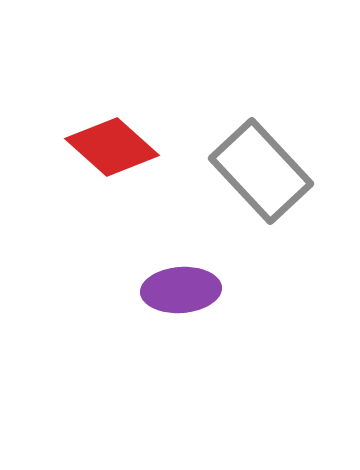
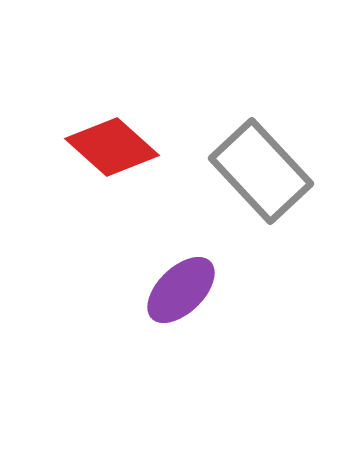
purple ellipse: rotated 40 degrees counterclockwise
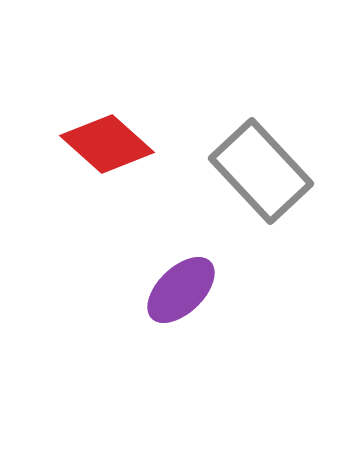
red diamond: moved 5 px left, 3 px up
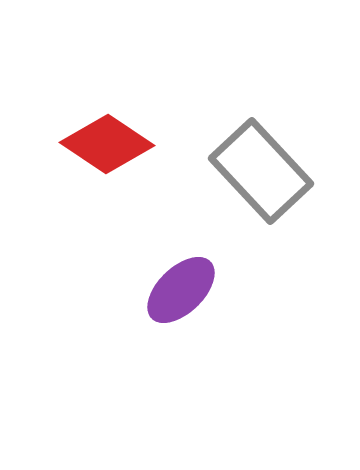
red diamond: rotated 8 degrees counterclockwise
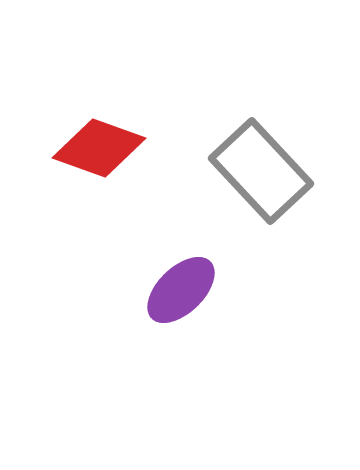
red diamond: moved 8 px left, 4 px down; rotated 14 degrees counterclockwise
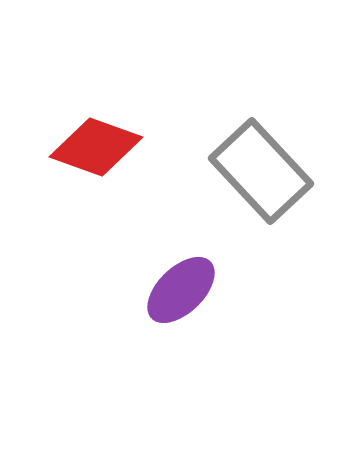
red diamond: moved 3 px left, 1 px up
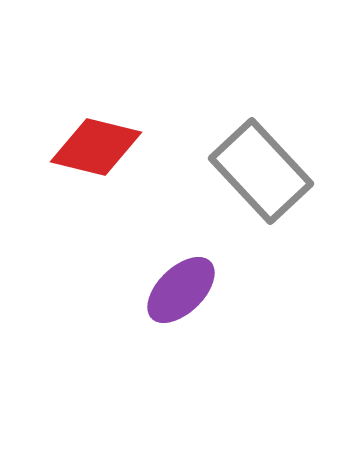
red diamond: rotated 6 degrees counterclockwise
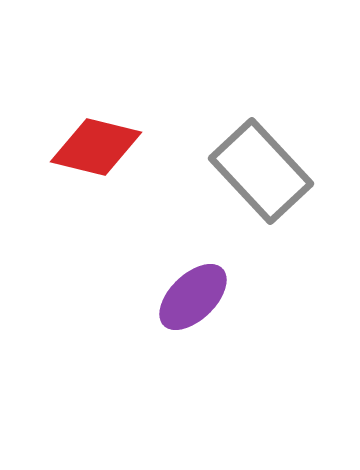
purple ellipse: moved 12 px right, 7 px down
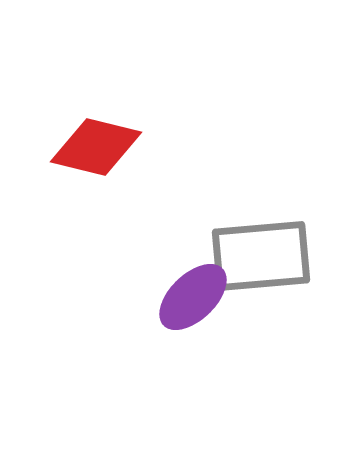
gray rectangle: moved 85 px down; rotated 52 degrees counterclockwise
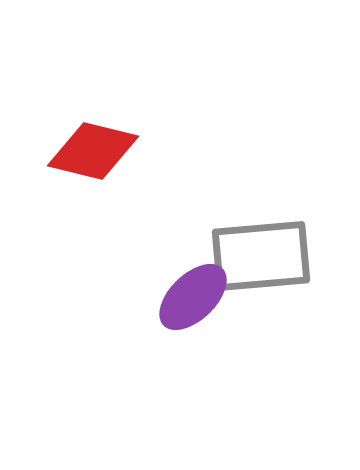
red diamond: moved 3 px left, 4 px down
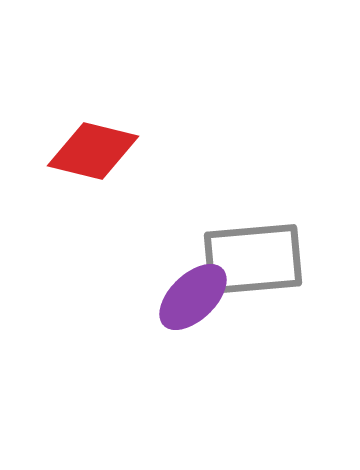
gray rectangle: moved 8 px left, 3 px down
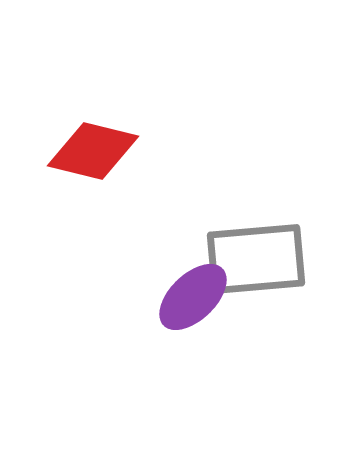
gray rectangle: moved 3 px right
